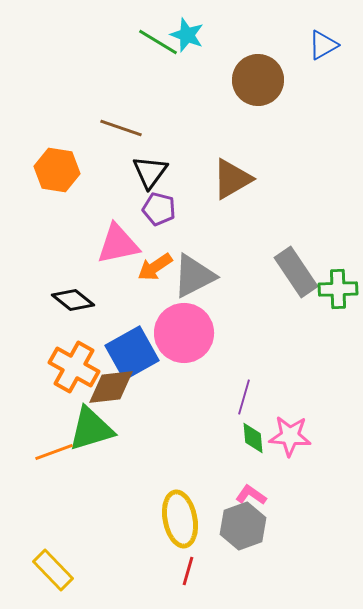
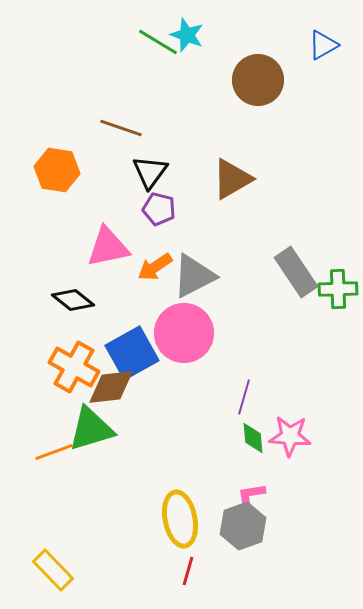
pink triangle: moved 10 px left, 3 px down
pink L-shape: rotated 44 degrees counterclockwise
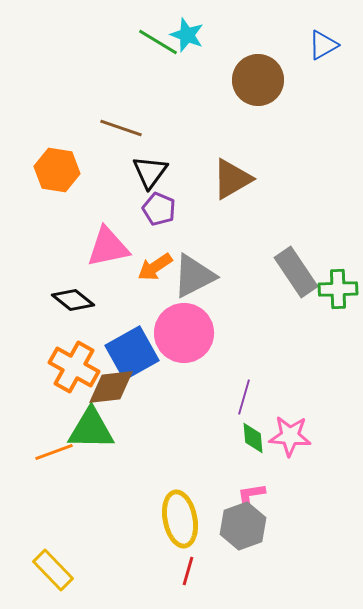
purple pentagon: rotated 8 degrees clockwise
green triangle: rotated 18 degrees clockwise
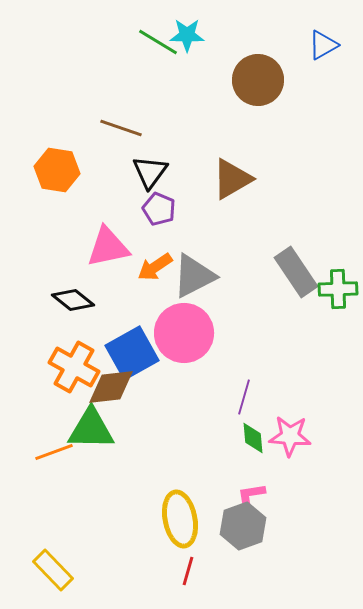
cyan star: rotated 20 degrees counterclockwise
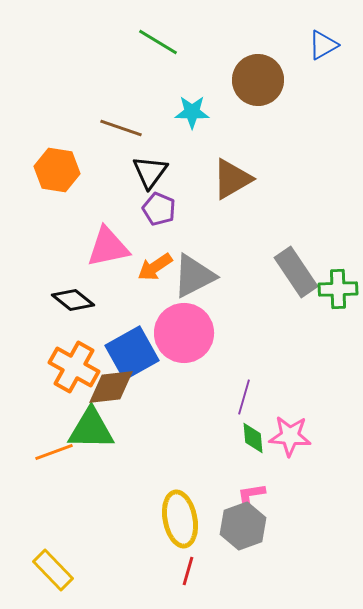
cyan star: moved 5 px right, 77 px down
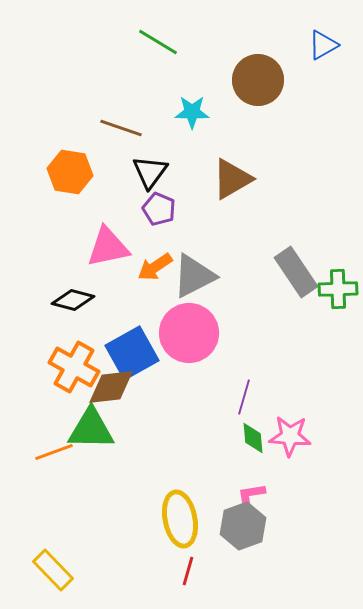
orange hexagon: moved 13 px right, 2 px down
black diamond: rotated 24 degrees counterclockwise
pink circle: moved 5 px right
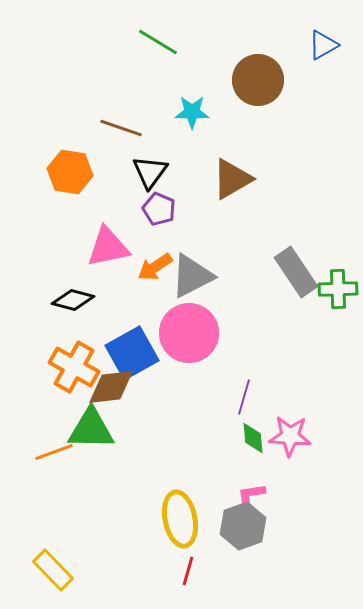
gray triangle: moved 2 px left
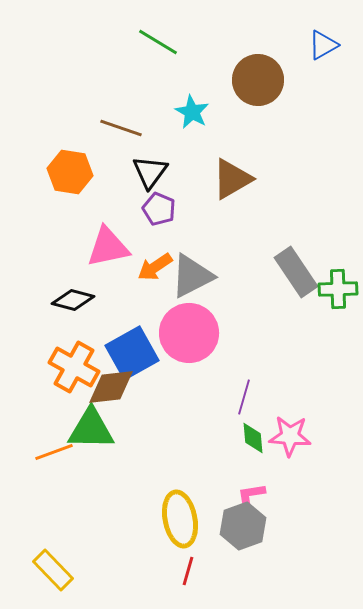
cyan star: rotated 28 degrees clockwise
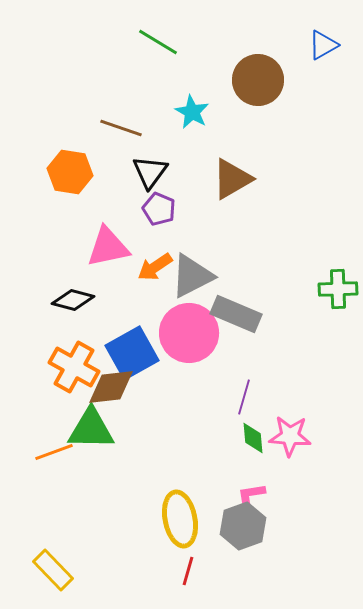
gray rectangle: moved 60 px left, 42 px down; rotated 33 degrees counterclockwise
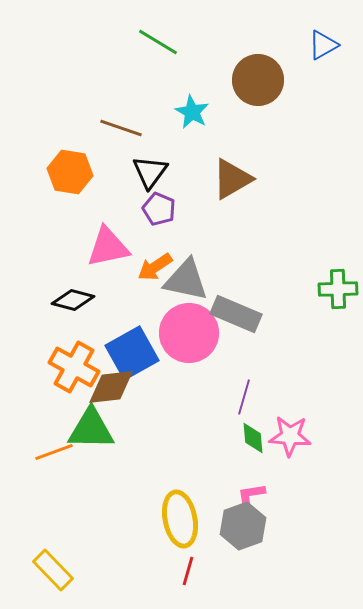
gray triangle: moved 6 px left, 4 px down; rotated 39 degrees clockwise
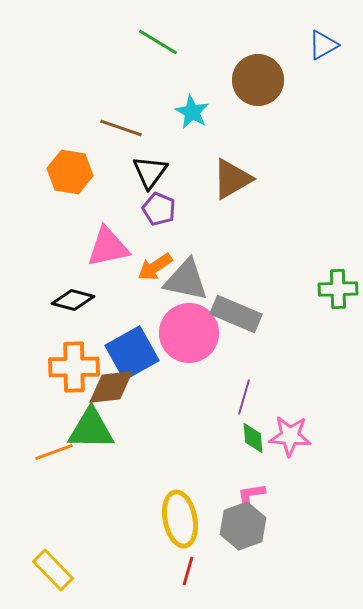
orange cross: rotated 30 degrees counterclockwise
